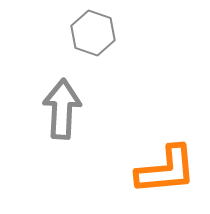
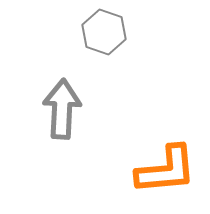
gray hexagon: moved 11 px right, 1 px up
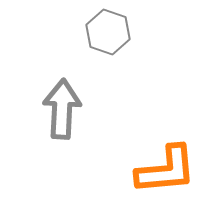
gray hexagon: moved 4 px right
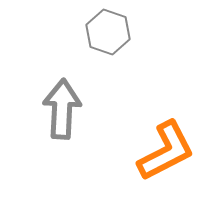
orange L-shape: moved 19 px up; rotated 22 degrees counterclockwise
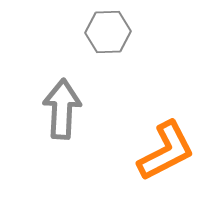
gray hexagon: rotated 21 degrees counterclockwise
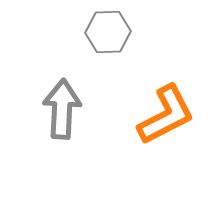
orange L-shape: moved 36 px up
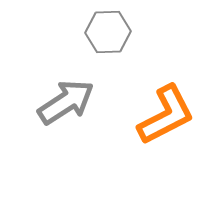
gray arrow: moved 4 px right, 7 px up; rotated 54 degrees clockwise
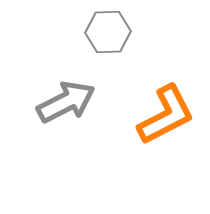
gray arrow: rotated 6 degrees clockwise
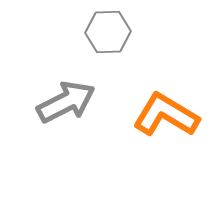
orange L-shape: rotated 122 degrees counterclockwise
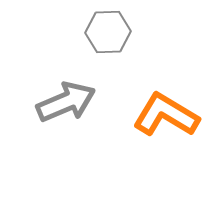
gray arrow: rotated 4 degrees clockwise
